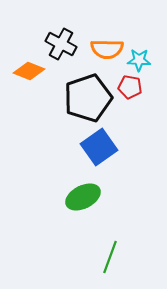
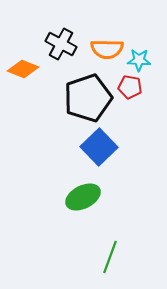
orange diamond: moved 6 px left, 2 px up
blue square: rotated 9 degrees counterclockwise
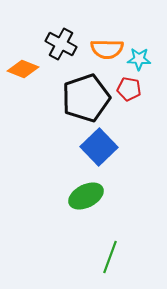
cyan star: moved 1 px up
red pentagon: moved 1 px left, 2 px down
black pentagon: moved 2 px left
green ellipse: moved 3 px right, 1 px up
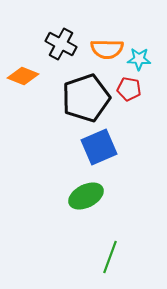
orange diamond: moved 7 px down
blue square: rotated 21 degrees clockwise
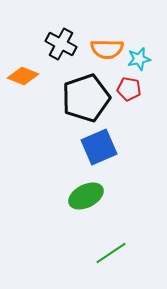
cyan star: rotated 15 degrees counterclockwise
green line: moved 1 px right, 4 px up; rotated 36 degrees clockwise
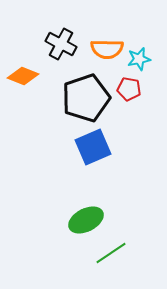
blue square: moved 6 px left
green ellipse: moved 24 px down
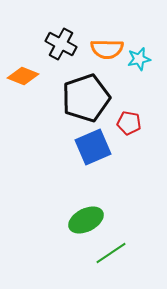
red pentagon: moved 34 px down
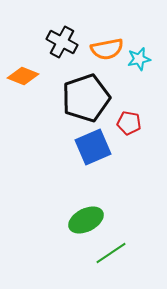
black cross: moved 1 px right, 2 px up
orange semicircle: rotated 12 degrees counterclockwise
